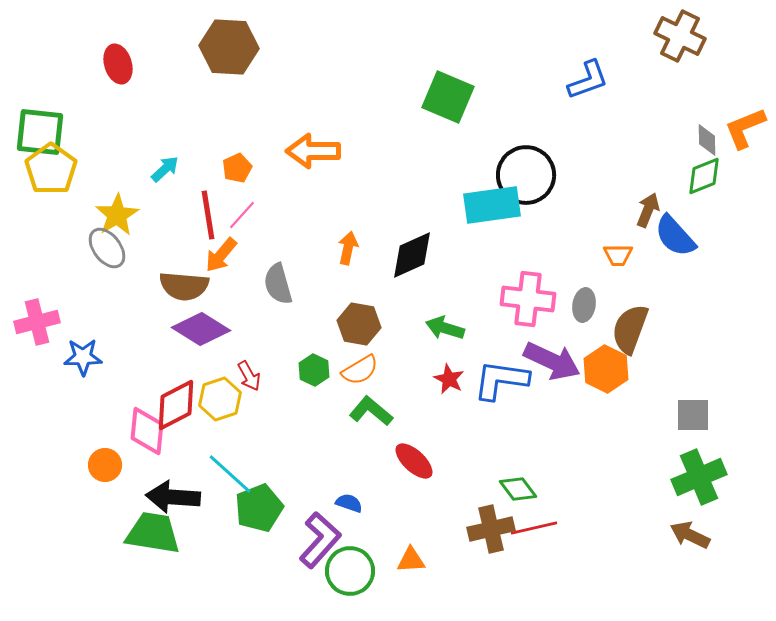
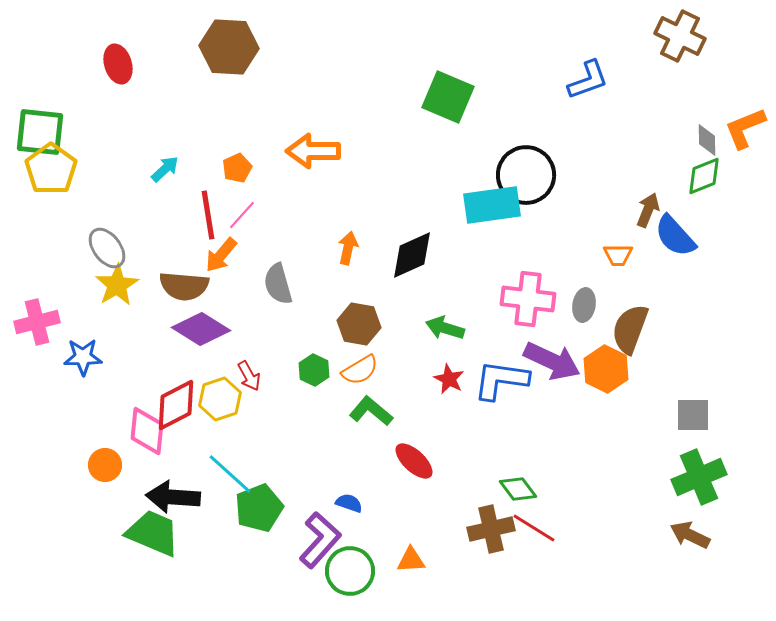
yellow star at (117, 215): moved 70 px down
red line at (534, 528): rotated 45 degrees clockwise
green trapezoid at (153, 533): rotated 14 degrees clockwise
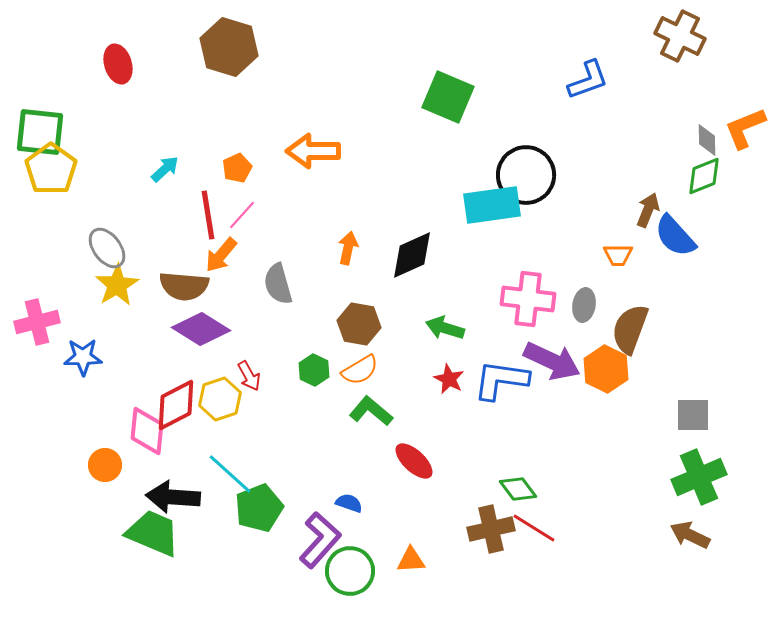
brown hexagon at (229, 47): rotated 14 degrees clockwise
